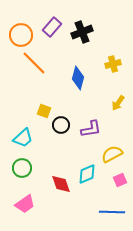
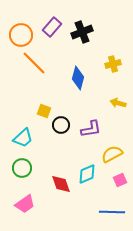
yellow arrow: rotated 70 degrees clockwise
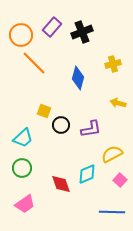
pink square: rotated 24 degrees counterclockwise
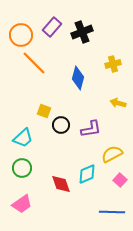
pink trapezoid: moved 3 px left
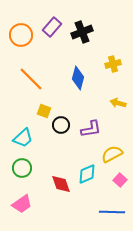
orange line: moved 3 px left, 16 px down
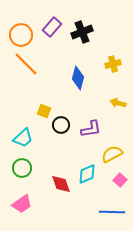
orange line: moved 5 px left, 15 px up
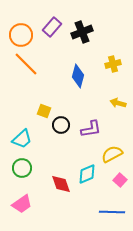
blue diamond: moved 2 px up
cyan trapezoid: moved 1 px left, 1 px down
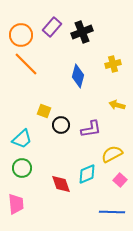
yellow arrow: moved 1 px left, 2 px down
pink trapezoid: moved 6 px left; rotated 60 degrees counterclockwise
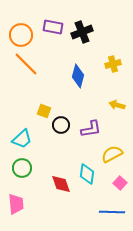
purple rectangle: moved 1 px right; rotated 60 degrees clockwise
cyan diamond: rotated 60 degrees counterclockwise
pink square: moved 3 px down
